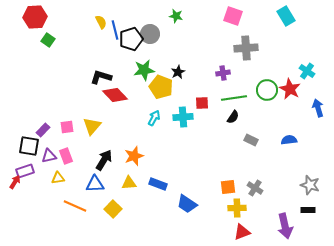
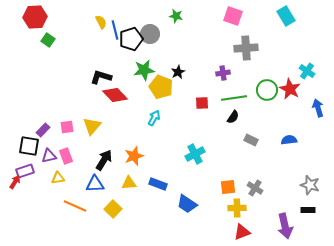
cyan cross at (183, 117): moved 12 px right, 37 px down; rotated 24 degrees counterclockwise
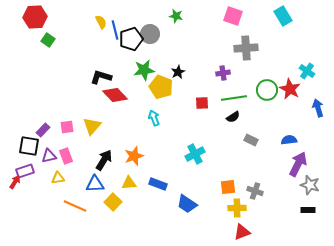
cyan rectangle at (286, 16): moved 3 px left
black semicircle at (233, 117): rotated 24 degrees clockwise
cyan arrow at (154, 118): rotated 49 degrees counterclockwise
gray cross at (255, 188): moved 3 px down; rotated 14 degrees counterclockwise
yellow square at (113, 209): moved 7 px up
purple arrow at (285, 226): moved 13 px right, 62 px up; rotated 140 degrees counterclockwise
